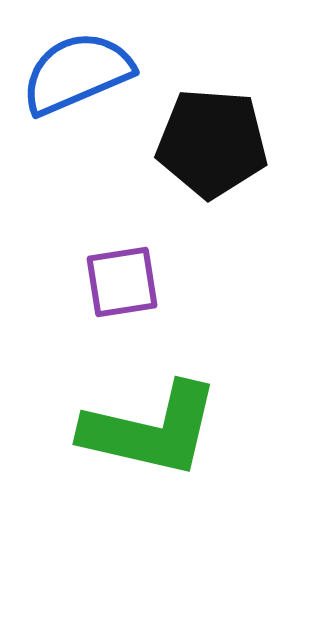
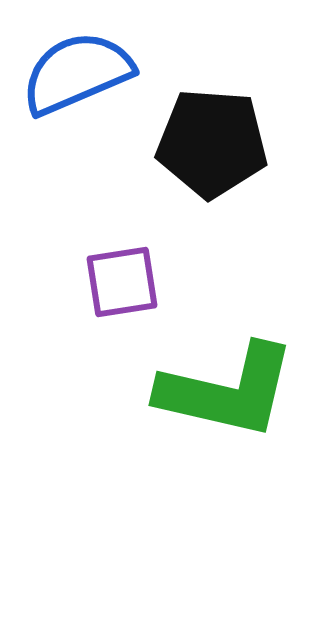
green L-shape: moved 76 px right, 39 px up
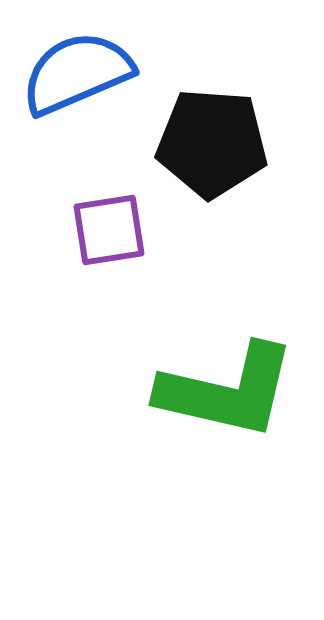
purple square: moved 13 px left, 52 px up
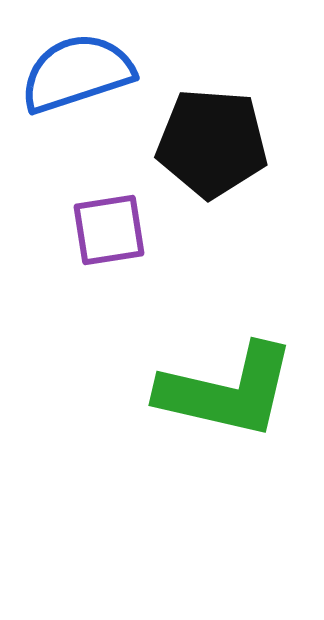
blue semicircle: rotated 5 degrees clockwise
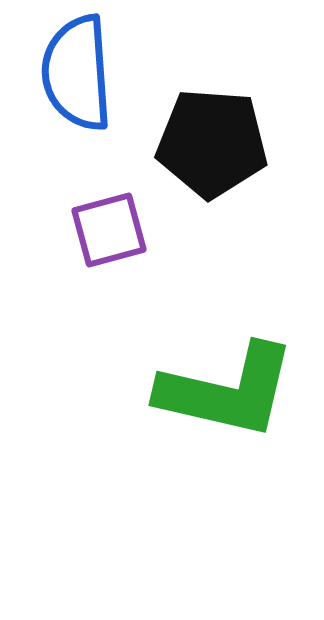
blue semicircle: rotated 76 degrees counterclockwise
purple square: rotated 6 degrees counterclockwise
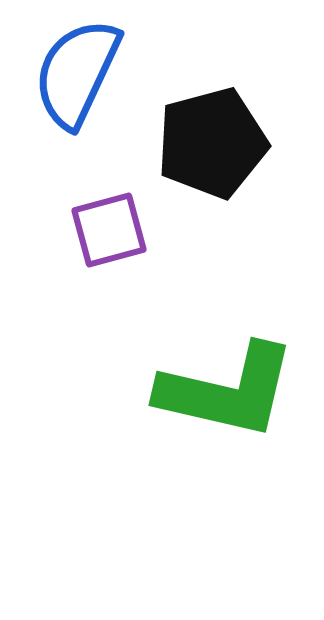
blue semicircle: rotated 29 degrees clockwise
black pentagon: rotated 19 degrees counterclockwise
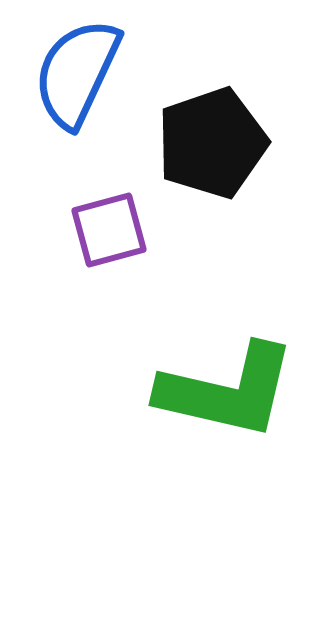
black pentagon: rotated 4 degrees counterclockwise
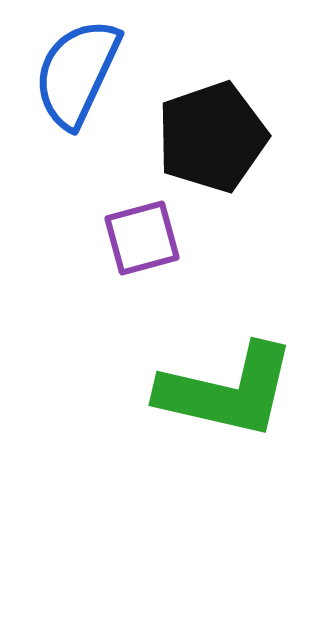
black pentagon: moved 6 px up
purple square: moved 33 px right, 8 px down
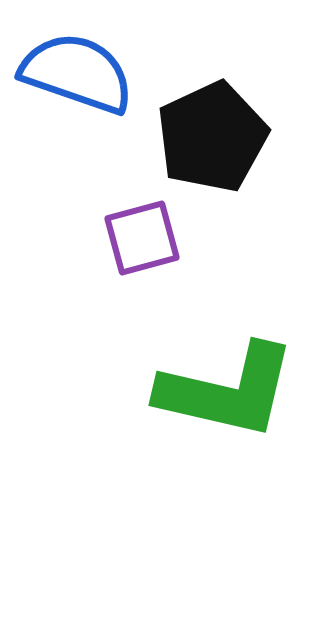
blue semicircle: rotated 84 degrees clockwise
black pentagon: rotated 6 degrees counterclockwise
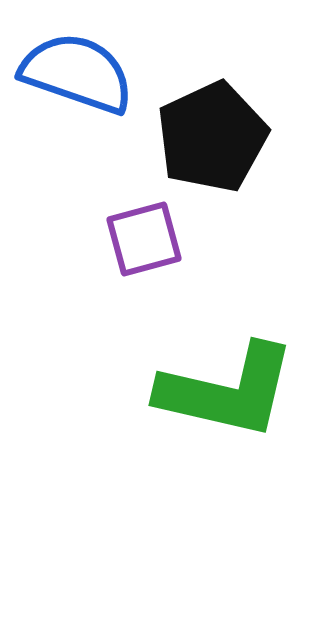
purple square: moved 2 px right, 1 px down
